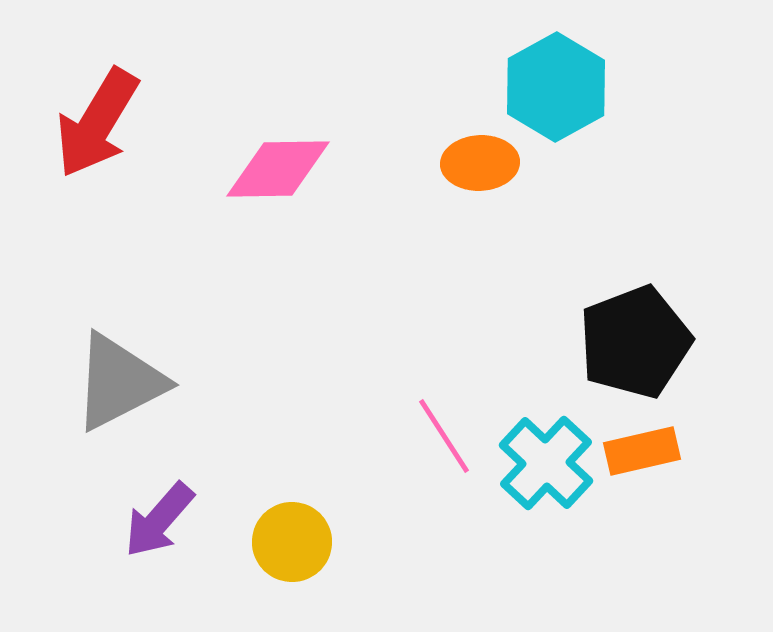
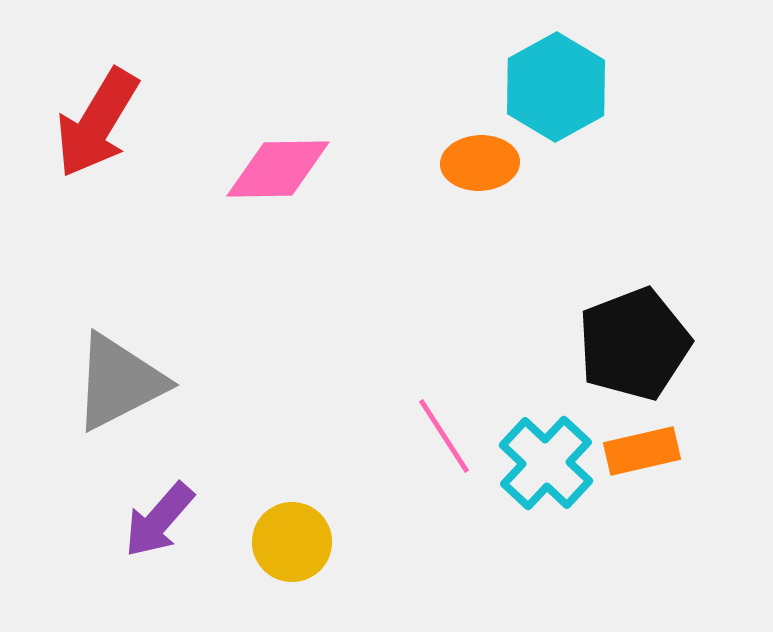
black pentagon: moved 1 px left, 2 px down
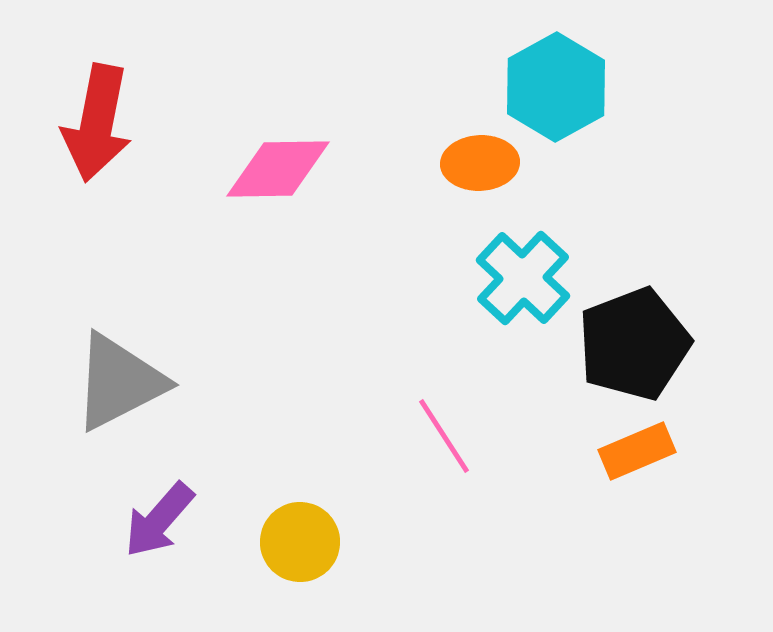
red arrow: rotated 20 degrees counterclockwise
orange rectangle: moved 5 px left; rotated 10 degrees counterclockwise
cyan cross: moved 23 px left, 185 px up
yellow circle: moved 8 px right
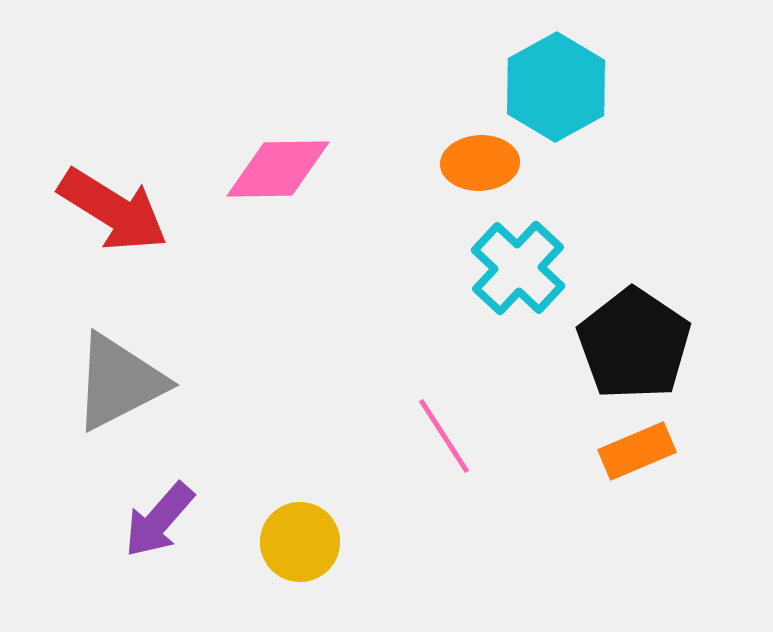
red arrow: moved 16 px right, 87 px down; rotated 69 degrees counterclockwise
cyan cross: moved 5 px left, 10 px up
black pentagon: rotated 17 degrees counterclockwise
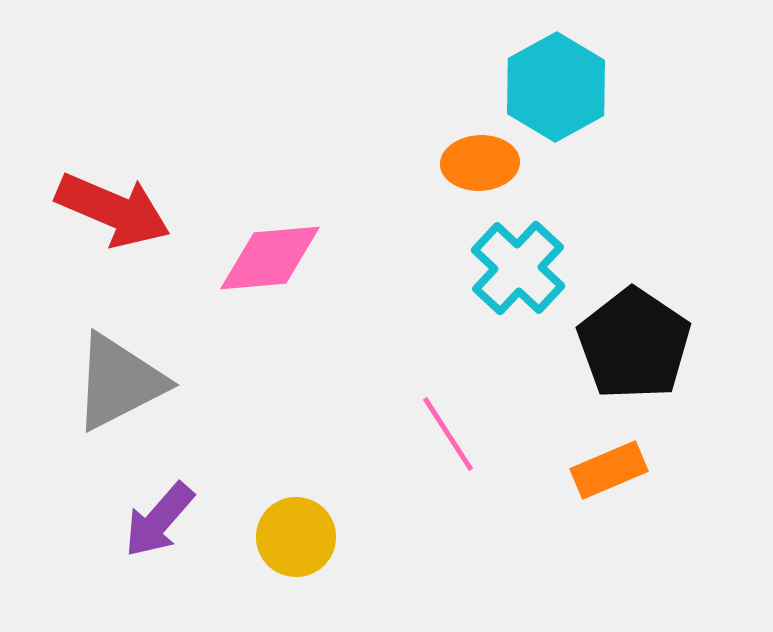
pink diamond: moved 8 px left, 89 px down; rotated 4 degrees counterclockwise
red arrow: rotated 9 degrees counterclockwise
pink line: moved 4 px right, 2 px up
orange rectangle: moved 28 px left, 19 px down
yellow circle: moved 4 px left, 5 px up
